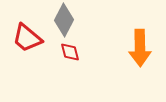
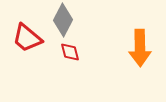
gray diamond: moved 1 px left
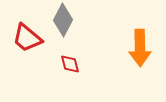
red diamond: moved 12 px down
